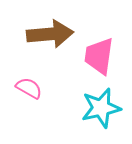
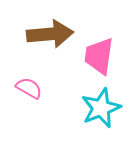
cyan star: rotated 9 degrees counterclockwise
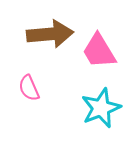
pink trapezoid: moved 5 px up; rotated 39 degrees counterclockwise
pink semicircle: rotated 144 degrees counterclockwise
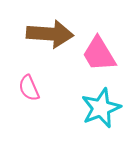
brown arrow: rotated 9 degrees clockwise
pink trapezoid: moved 3 px down
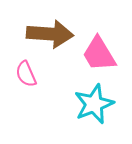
pink semicircle: moved 3 px left, 14 px up
cyan star: moved 7 px left, 4 px up
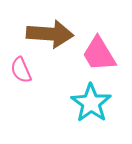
pink semicircle: moved 5 px left, 4 px up
cyan star: moved 3 px left, 1 px up; rotated 15 degrees counterclockwise
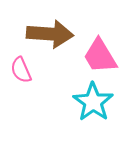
pink trapezoid: moved 1 px right, 2 px down
cyan star: moved 2 px right, 1 px up
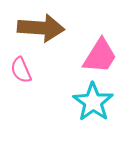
brown arrow: moved 9 px left, 6 px up
pink trapezoid: rotated 117 degrees counterclockwise
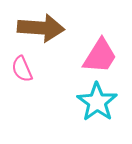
pink semicircle: moved 1 px right, 1 px up
cyan star: moved 4 px right
